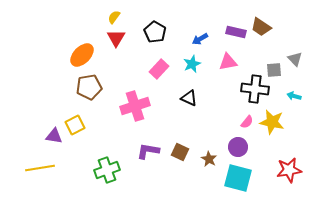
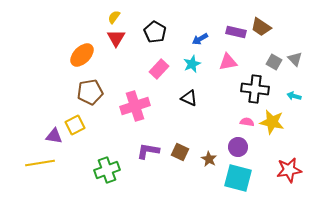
gray square: moved 8 px up; rotated 35 degrees clockwise
brown pentagon: moved 1 px right, 5 px down
pink semicircle: rotated 120 degrees counterclockwise
yellow line: moved 5 px up
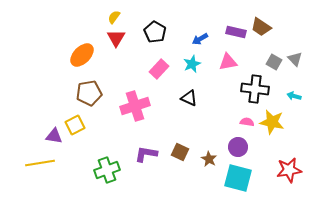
brown pentagon: moved 1 px left, 1 px down
purple L-shape: moved 2 px left, 3 px down
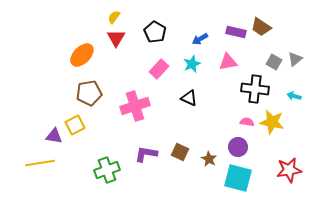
gray triangle: rotated 35 degrees clockwise
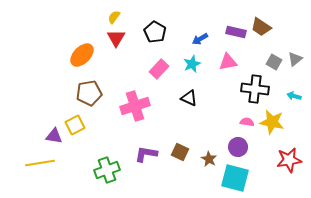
red star: moved 10 px up
cyan square: moved 3 px left
